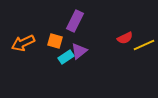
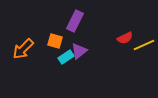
orange arrow: moved 6 px down; rotated 20 degrees counterclockwise
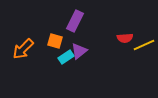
red semicircle: rotated 21 degrees clockwise
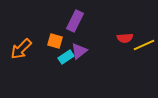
orange arrow: moved 2 px left
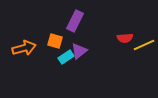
orange arrow: moved 3 px right, 1 px up; rotated 150 degrees counterclockwise
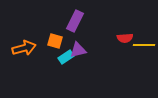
yellow line: rotated 25 degrees clockwise
purple triangle: moved 1 px left, 1 px up; rotated 24 degrees clockwise
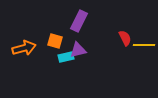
purple rectangle: moved 4 px right
red semicircle: rotated 112 degrees counterclockwise
cyan rectangle: rotated 21 degrees clockwise
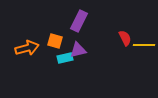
orange arrow: moved 3 px right
cyan rectangle: moved 1 px left, 1 px down
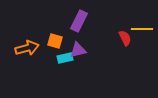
yellow line: moved 2 px left, 16 px up
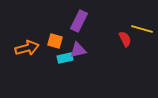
yellow line: rotated 15 degrees clockwise
red semicircle: moved 1 px down
